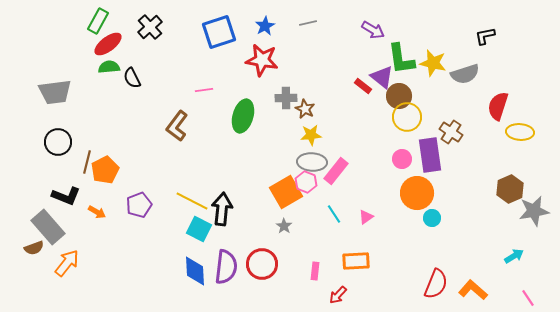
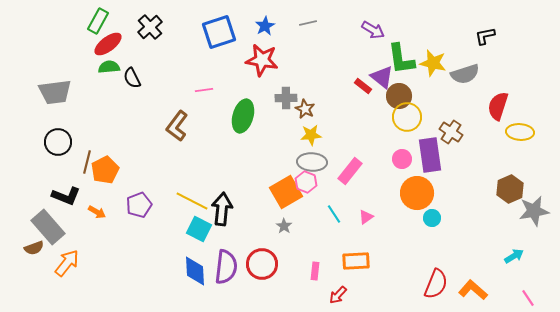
pink rectangle at (336, 171): moved 14 px right
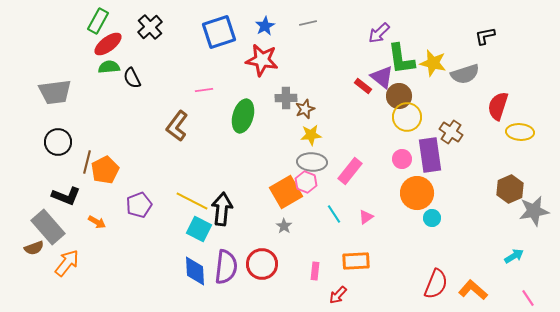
purple arrow at (373, 30): moved 6 px right, 3 px down; rotated 105 degrees clockwise
brown star at (305, 109): rotated 24 degrees clockwise
orange arrow at (97, 212): moved 10 px down
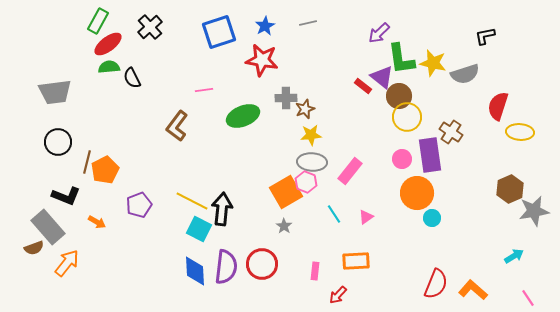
green ellipse at (243, 116): rotated 52 degrees clockwise
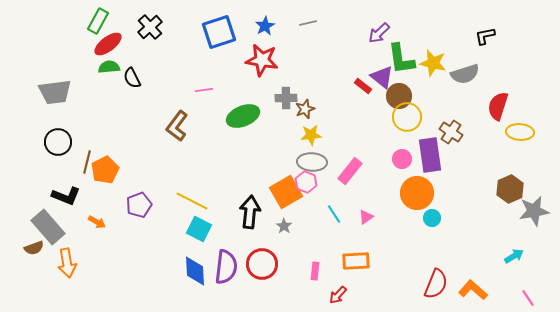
black arrow at (222, 209): moved 28 px right, 3 px down
orange arrow at (67, 263): rotated 132 degrees clockwise
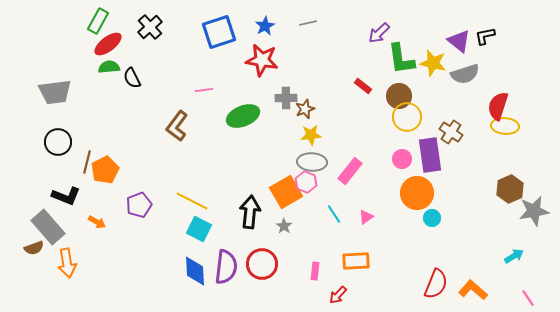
purple triangle at (382, 77): moved 77 px right, 36 px up
yellow ellipse at (520, 132): moved 15 px left, 6 px up
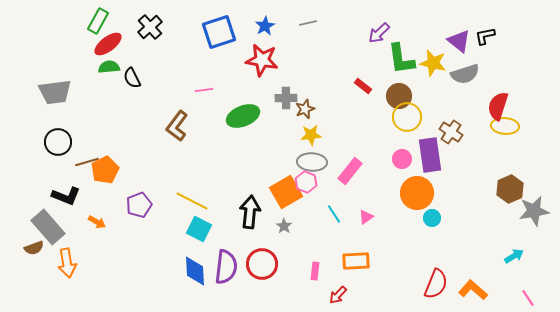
brown line at (87, 162): rotated 60 degrees clockwise
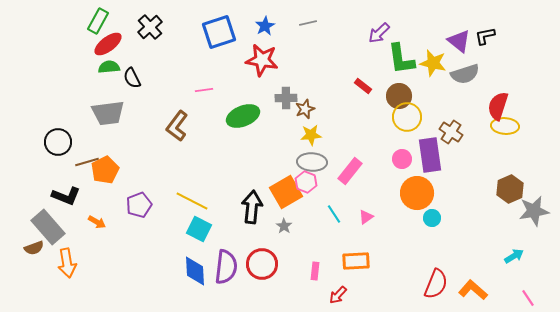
gray trapezoid at (55, 92): moved 53 px right, 21 px down
black arrow at (250, 212): moved 2 px right, 5 px up
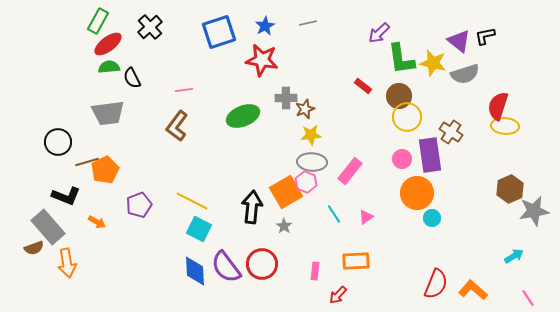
pink line at (204, 90): moved 20 px left
purple semicircle at (226, 267): rotated 136 degrees clockwise
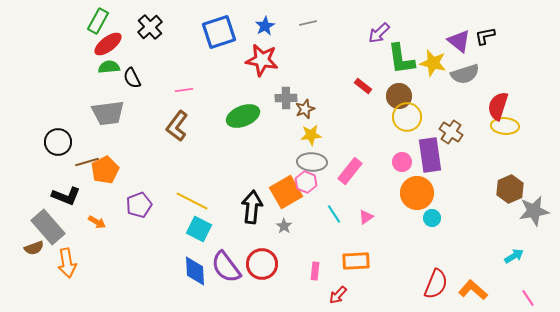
pink circle at (402, 159): moved 3 px down
